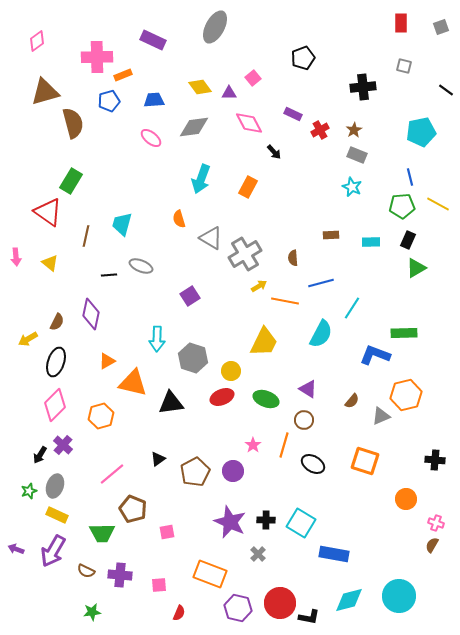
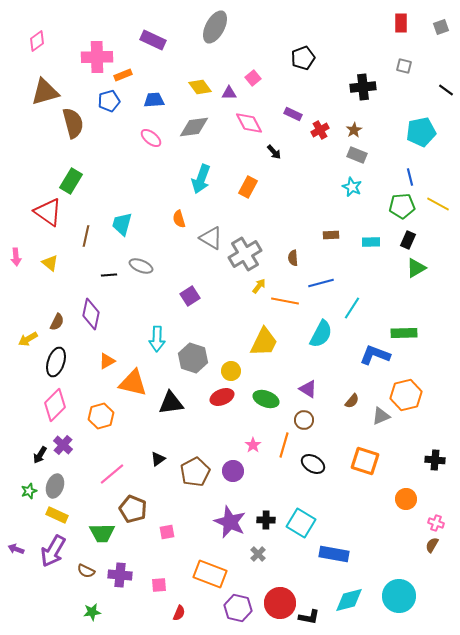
yellow arrow at (259, 286): rotated 21 degrees counterclockwise
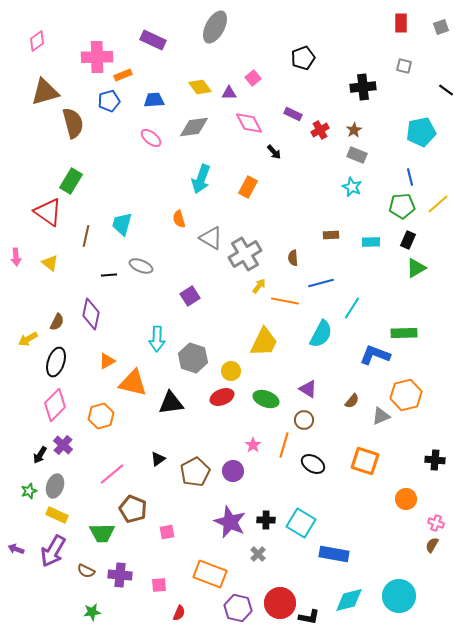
yellow line at (438, 204): rotated 70 degrees counterclockwise
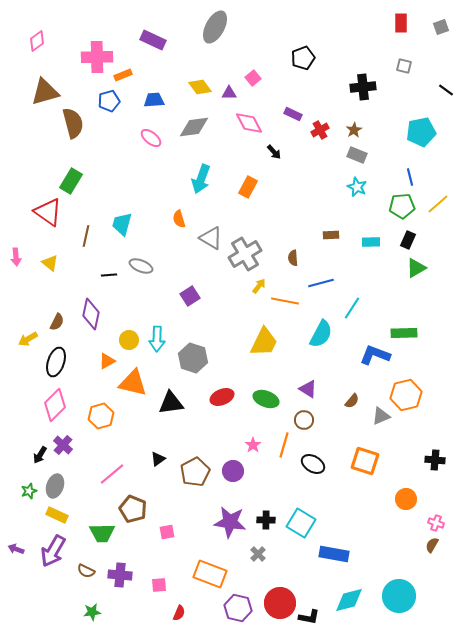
cyan star at (352, 187): moved 5 px right
yellow circle at (231, 371): moved 102 px left, 31 px up
purple star at (230, 522): rotated 16 degrees counterclockwise
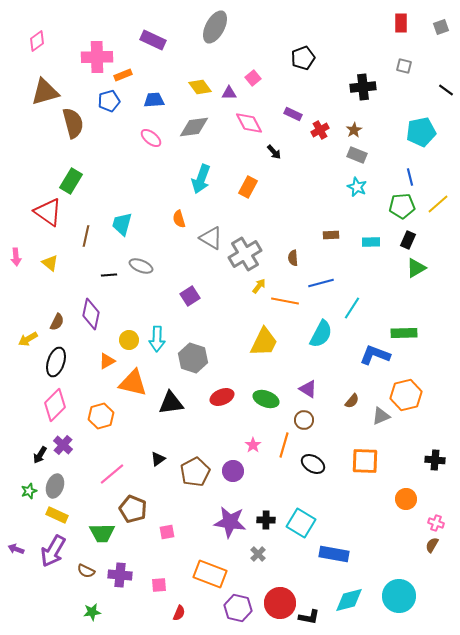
orange square at (365, 461): rotated 16 degrees counterclockwise
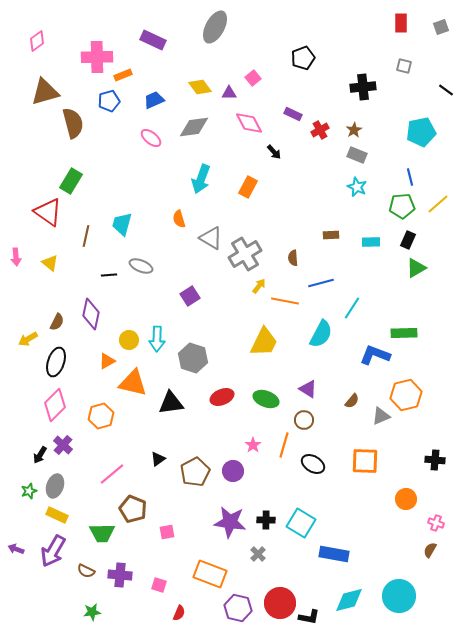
blue trapezoid at (154, 100): rotated 20 degrees counterclockwise
brown semicircle at (432, 545): moved 2 px left, 5 px down
pink square at (159, 585): rotated 21 degrees clockwise
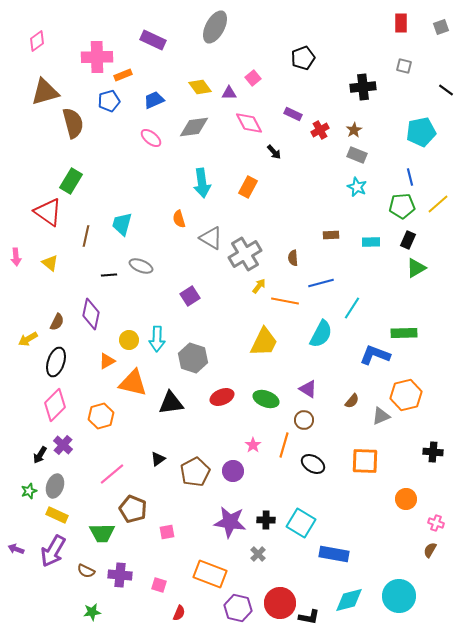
cyan arrow at (201, 179): moved 1 px right, 4 px down; rotated 28 degrees counterclockwise
black cross at (435, 460): moved 2 px left, 8 px up
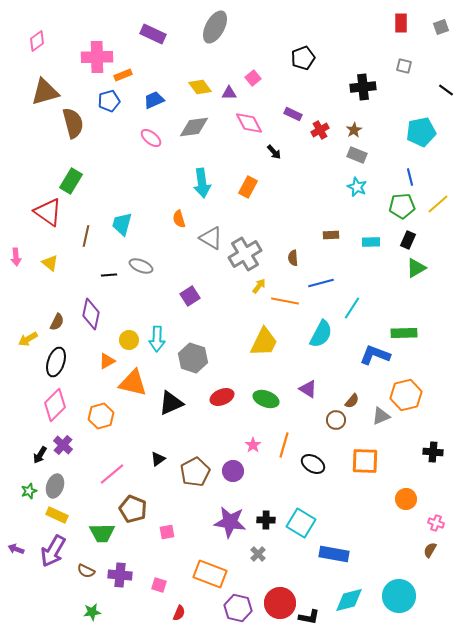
purple rectangle at (153, 40): moved 6 px up
black triangle at (171, 403): rotated 16 degrees counterclockwise
brown circle at (304, 420): moved 32 px right
